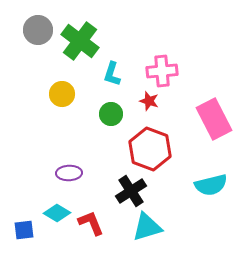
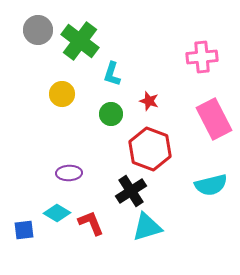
pink cross: moved 40 px right, 14 px up
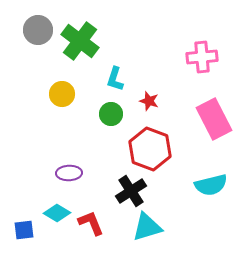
cyan L-shape: moved 3 px right, 5 px down
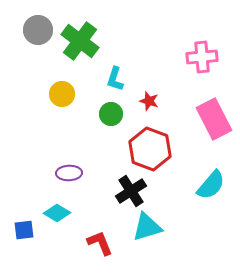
cyan semicircle: rotated 36 degrees counterclockwise
red L-shape: moved 9 px right, 20 px down
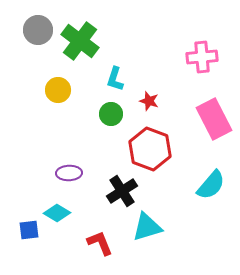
yellow circle: moved 4 px left, 4 px up
black cross: moved 9 px left
blue square: moved 5 px right
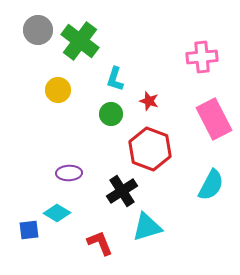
cyan semicircle: rotated 12 degrees counterclockwise
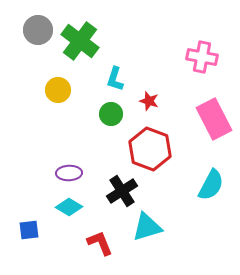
pink cross: rotated 16 degrees clockwise
cyan diamond: moved 12 px right, 6 px up
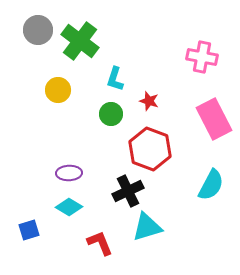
black cross: moved 6 px right; rotated 8 degrees clockwise
blue square: rotated 10 degrees counterclockwise
